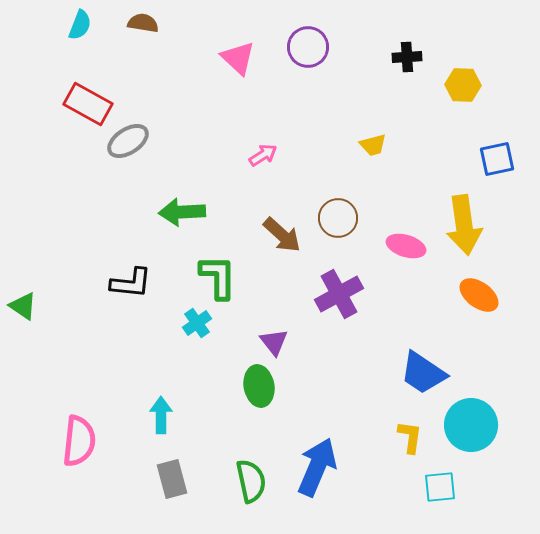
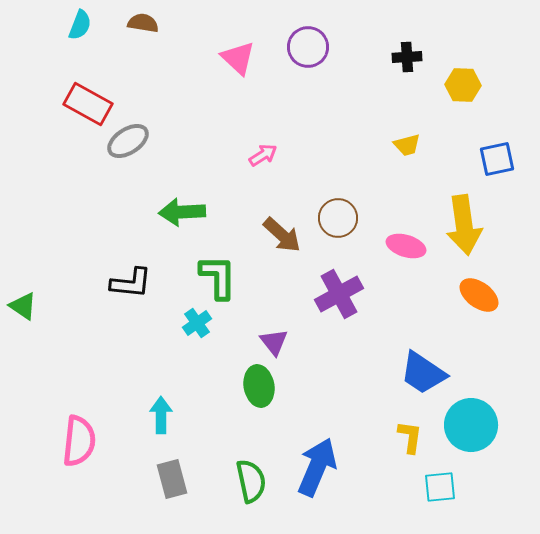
yellow trapezoid: moved 34 px right
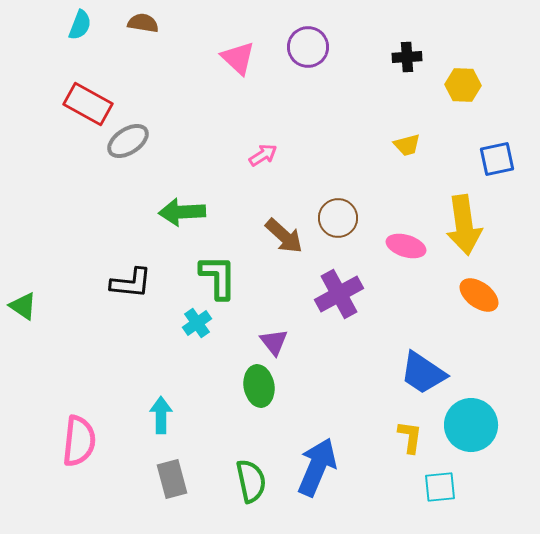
brown arrow: moved 2 px right, 1 px down
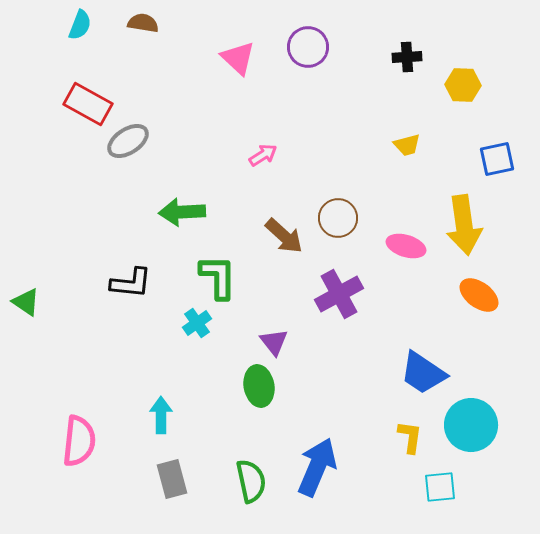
green triangle: moved 3 px right, 4 px up
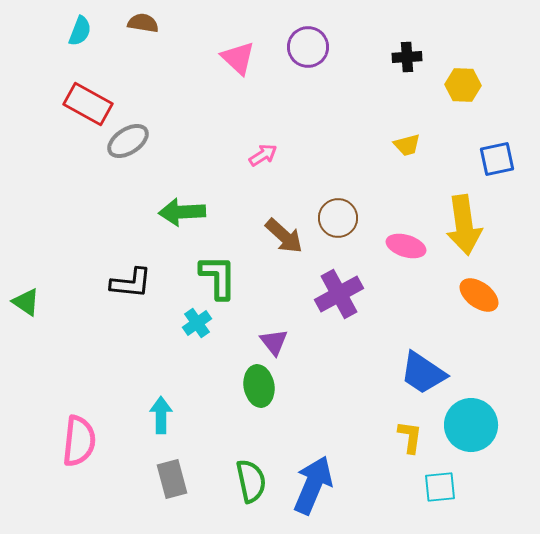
cyan semicircle: moved 6 px down
blue arrow: moved 4 px left, 18 px down
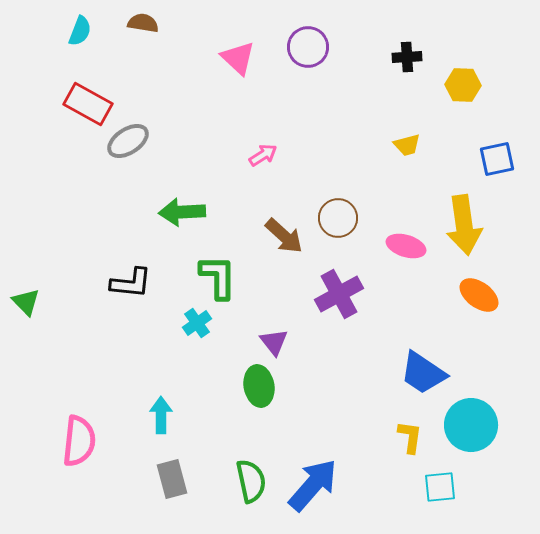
green triangle: rotated 12 degrees clockwise
blue arrow: rotated 18 degrees clockwise
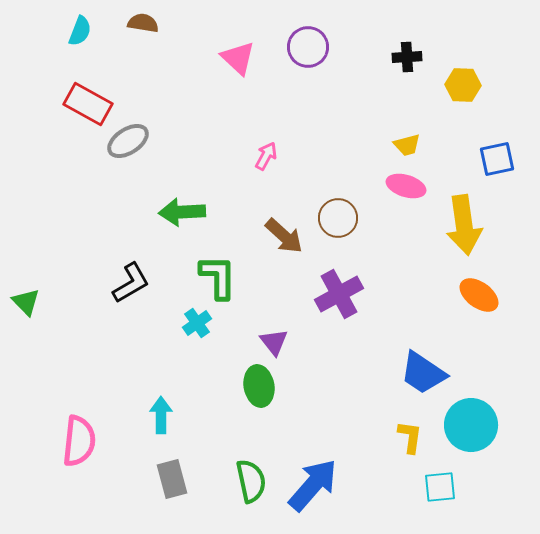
pink arrow: moved 3 px right, 1 px down; rotated 28 degrees counterclockwise
pink ellipse: moved 60 px up
black L-shape: rotated 36 degrees counterclockwise
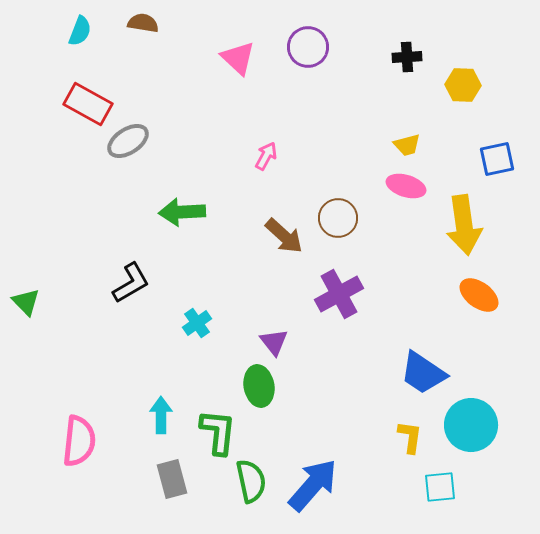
green L-shape: moved 155 px down; rotated 6 degrees clockwise
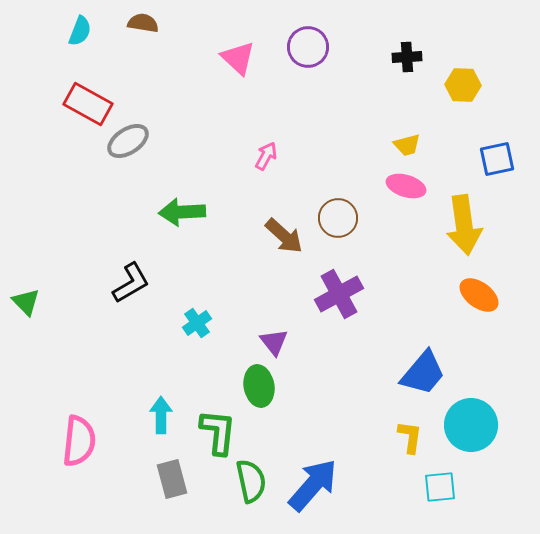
blue trapezoid: rotated 84 degrees counterclockwise
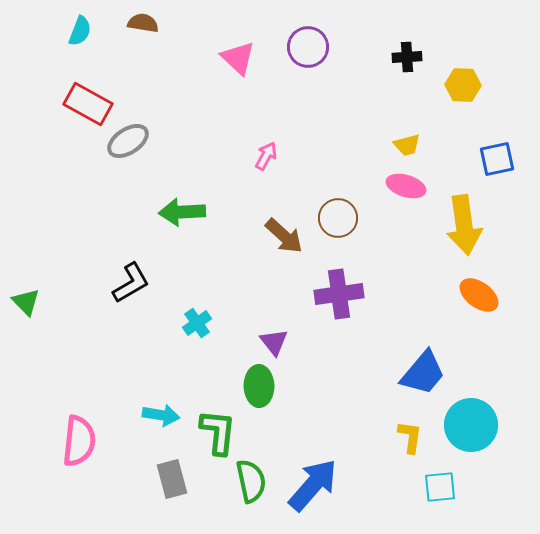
purple cross: rotated 21 degrees clockwise
green ellipse: rotated 9 degrees clockwise
cyan arrow: rotated 99 degrees clockwise
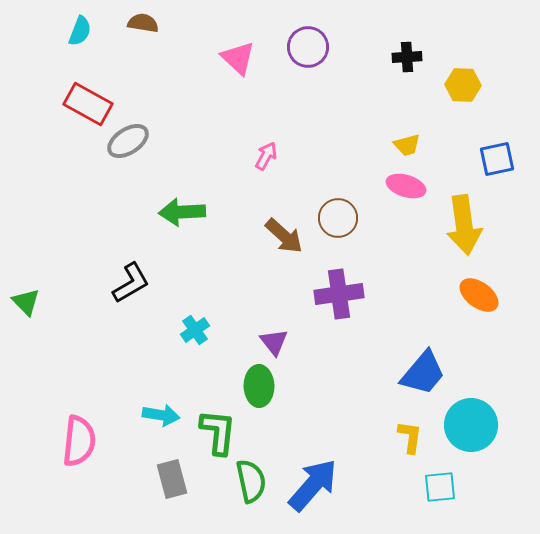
cyan cross: moved 2 px left, 7 px down
